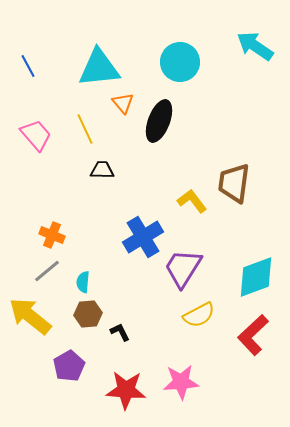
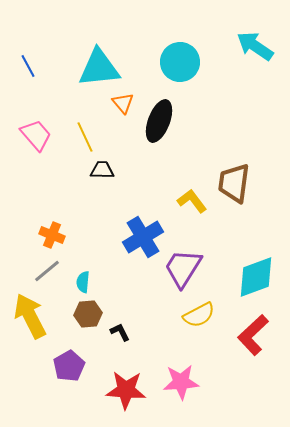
yellow line: moved 8 px down
yellow arrow: rotated 24 degrees clockwise
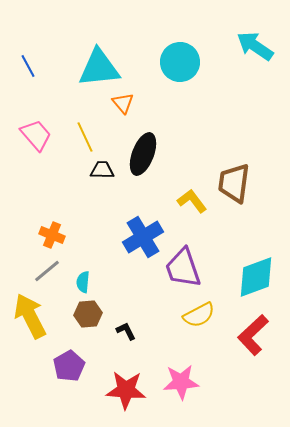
black ellipse: moved 16 px left, 33 px down
purple trapezoid: rotated 51 degrees counterclockwise
black L-shape: moved 6 px right, 1 px up
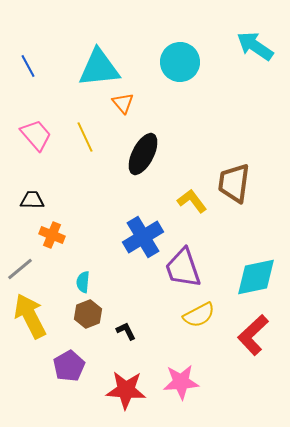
black ellipse: rotated 6 degrees clockwise
black trapezoid: moved 70 px left, 30 px down
gray line: moved 27 px left, 2 px up
cyan diamond: rotated 9 degrees clockwise
brown hexagon: rotated 16 degrees counterclockwise
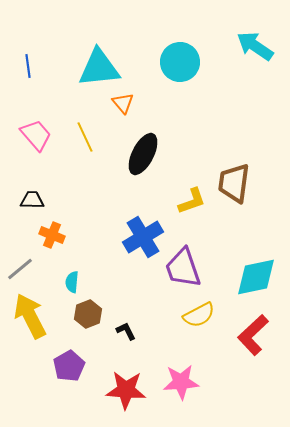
blue line: rotated 20 degrees clockwise
yellow L-shape: rotated 108 degrees clockwise
cyan semicircle: moved 11 px left
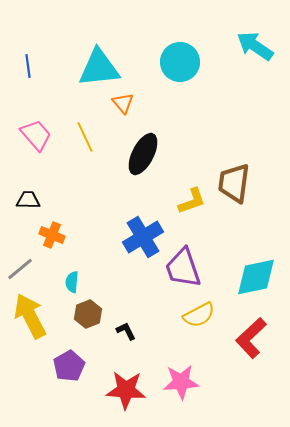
black trapezoid: moved 4 px left
red L-shape: moved 2 px left, 3 px down
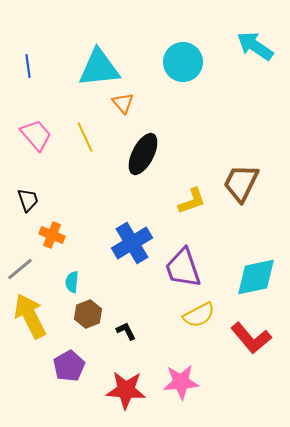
cyan circle: moved 3 px right
brown trapezoid: moved 7 px right; rotated 18 degrees clockwise
black trapezoid: rotated 70 degrees clockwise
blue cross: moved 11 px left, 6 px down
red L-shape: rotated 87 degrees counterclockwise
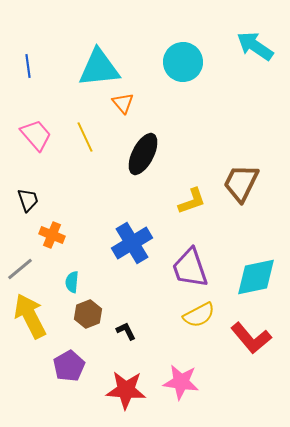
purple trapezoid: moved 7 px right
pink star: rotated 12 degrees clockwise
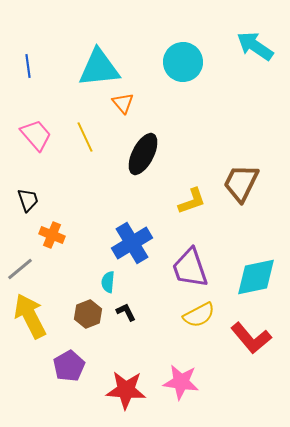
cyan semicircle: moved 36 px right
black L-shape: moved 19 px up
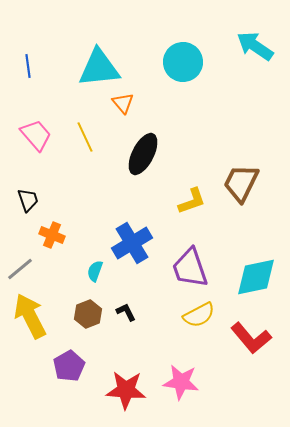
cyan semicircle: moved 13 px left, 11 px up; rotated 15 degrees clockwise
